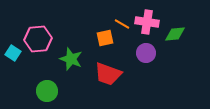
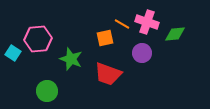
pink cross: rotated 10 degrees clockwise
purple circle: moved 4 px left
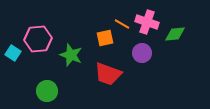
green star: moved 4 px up
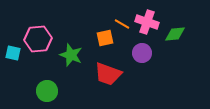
cyan square: rotated 21 degrees counterclockwise
